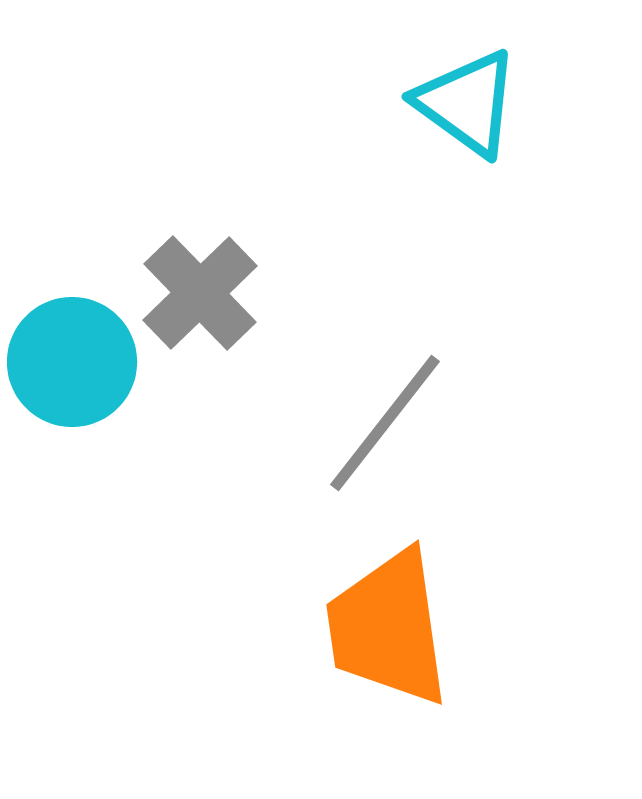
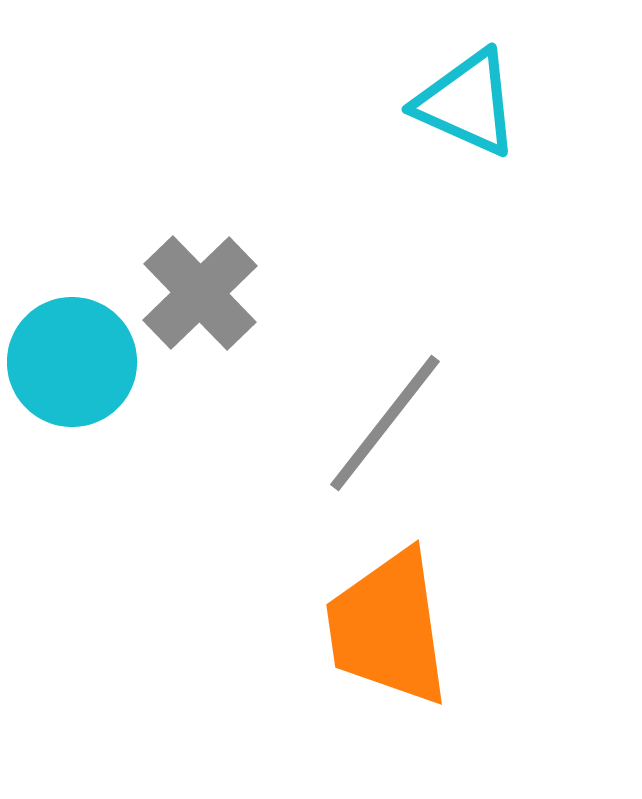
cyan triangle: rotated 12 degrees counterclockwise
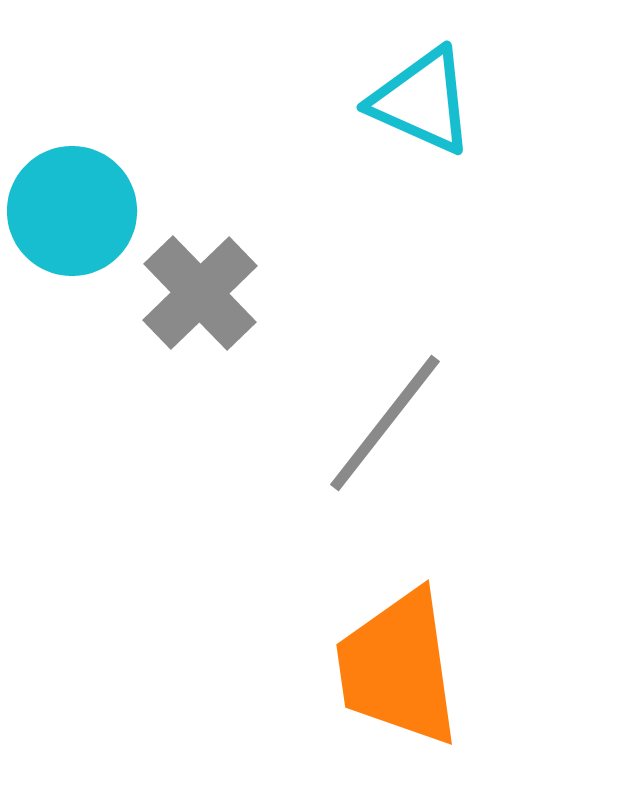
cyan triangle: moved 45 px left, 2 px up
cyan circle: moved 151 px up
orange trapezoid: moved 10 px right, 40 px down
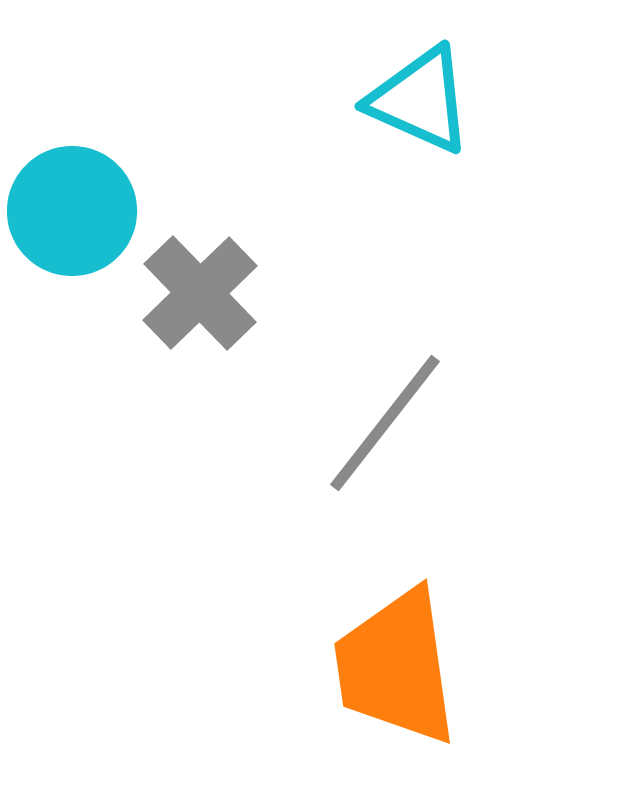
cyan triangle: moved 2 px left, 1 px up
orange trapezoid: moved 2 px left, 1 px up
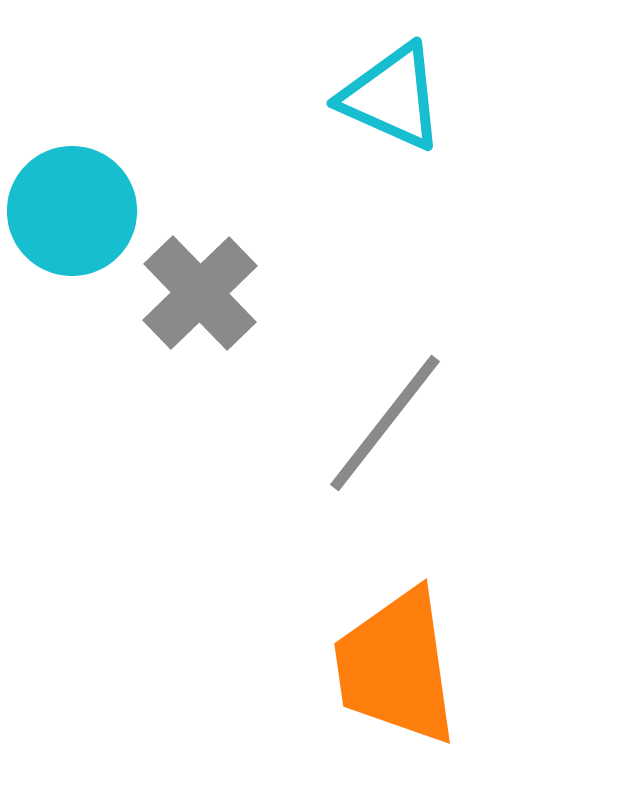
cyan triangle: moved 28 px left, 3 px up
